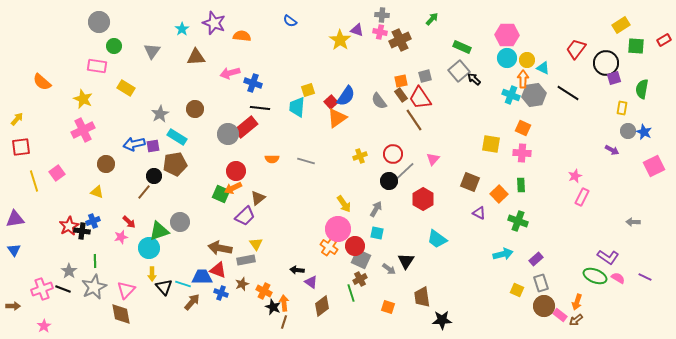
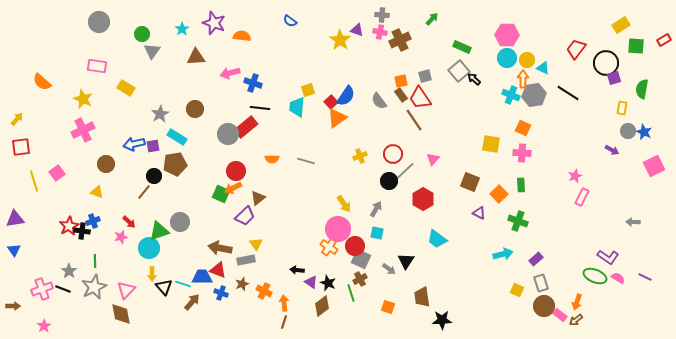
green circle at (114, 46): moved 28 px right, 12 px up
black star at (273, 307): moved 55 px right, 24 px up
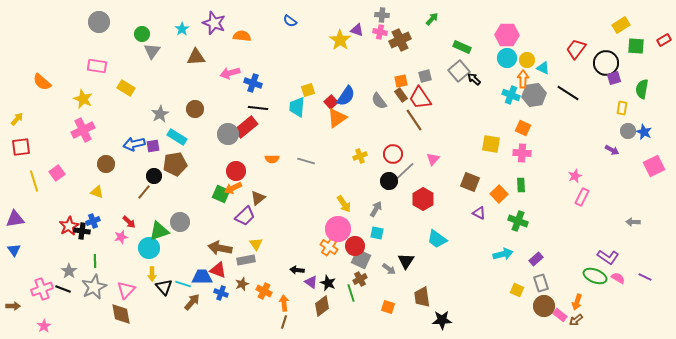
black line at (260, 108): moved 2 px left
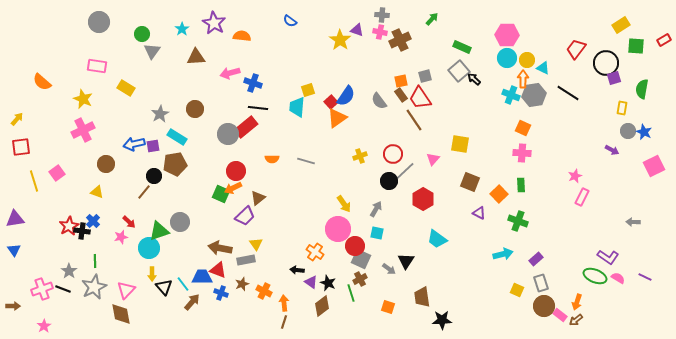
purple star at (214, 23): rotated 10 degrees clockwise
yellow square at (491, 144): moved 31 px left
blue cross at (93, 221): rotated 24 degrees counterclockwise
orange cross at (329, 247): moved 14 px left, 5 px down
cyan line at (183, 284): rotated 35 degrees clockwise
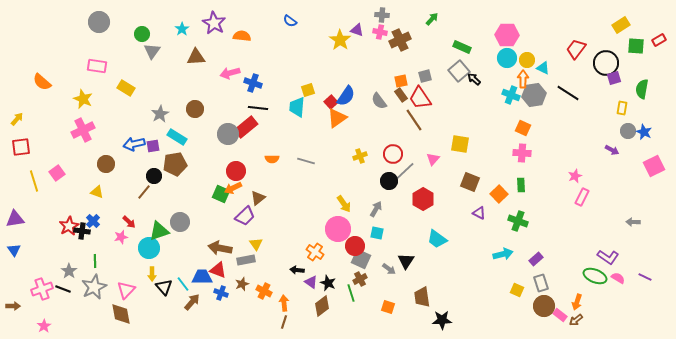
red rectangle at (664, 40): moved 5 px left
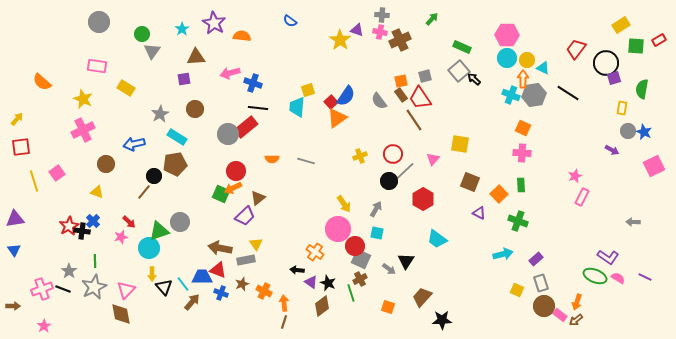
purple square at (153, 146): moved 31 px right, 67 px up
brown trapezoid at (422, 297): rotated 50 degrees clockwise
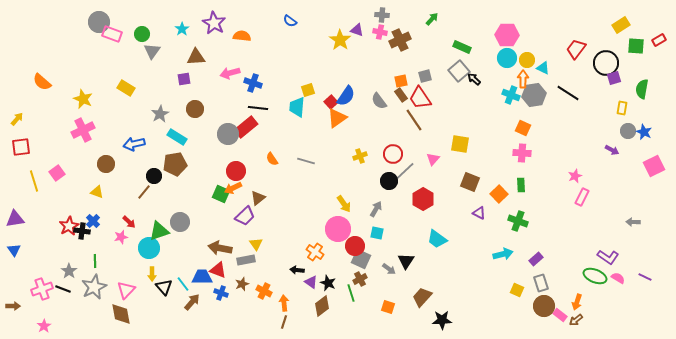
pink rectangle at (97, 66): moved 15 px right, 32 px up; rotated 12 degrees clockwise
orange semicircle at (272, 159): rotated 56 degrees clockwise
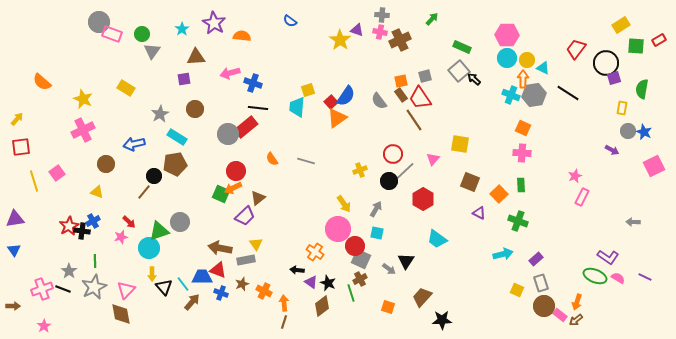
yellow cross at (360, 156): moved 14 px down
blue cross at (93, 221): rotated 16 degrees clockwise
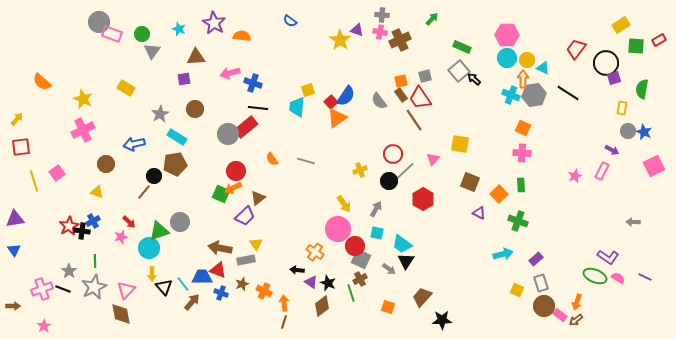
cyan star at (182, 29): moved 3 px left; rotated 16 degrees counterclockwise
pink rectangle at (582, 197): moved 20 px right, 26 px up
cyan trapezoid at (437, 239): moved 35 px left, 5 px down
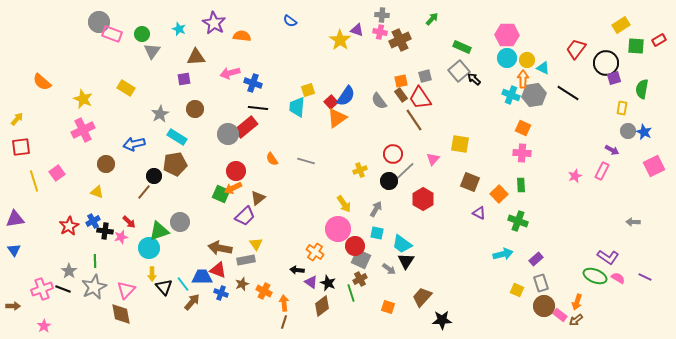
black cross at (82, 231): moved 23 px right
